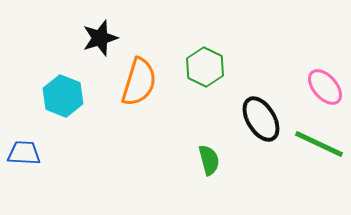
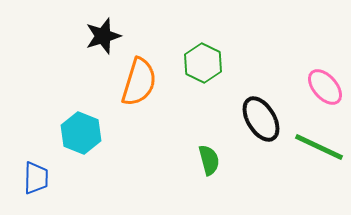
black star: moved 3 px right, 2 px up
green hexagon: moved 2 px left, 4 px up
cyan hexagon: moved 18 px right, 37 px down
green line: moved 3 px down
blue trapezoid: moved 12 px right, 25 px down; rotated 88 degrees clockwise
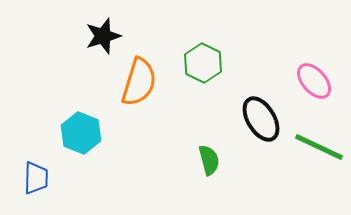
pink ellipse: moved 11 px left, 6 px up
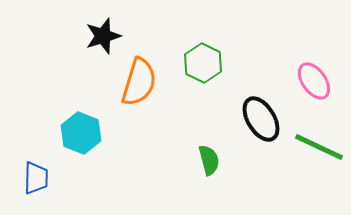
pink ellipse: rotated 6 degrees clockwise
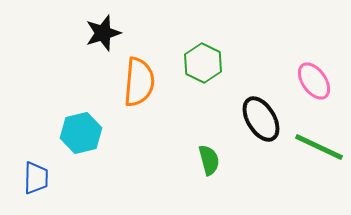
black star: moved 3 px up
orange semicircle: rotated 12 degrees counterclockwise
cyan hexagon: rotated 24 degrees clockwise
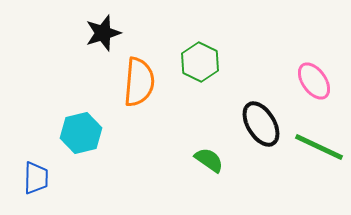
green hexagon: moved 3 px left, 1 px up
black ellipse: moved 5 px down
green semicircle: rotated 40 degrees counterclockwise
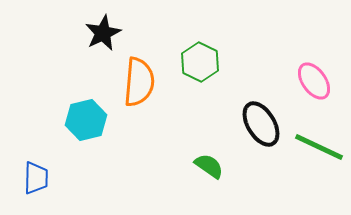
black star: rotated 9 degrees counterclockwise
cyan hexagon: moved 5 px right, 13 px up
green semicircle: moved 6 px down
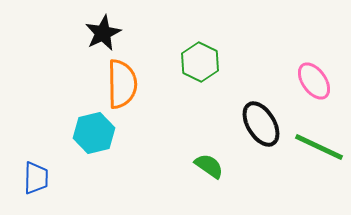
orange semicircle: moved 17 px left, 2 px down; rotated 6 degrees counterclockwise
cyan hexagon: moved 8 px right, 13 px down
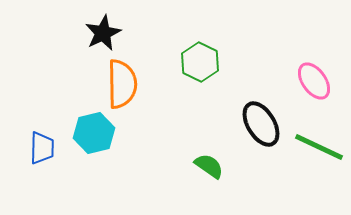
blue trapezoid: moved 6 px right, 30 px up
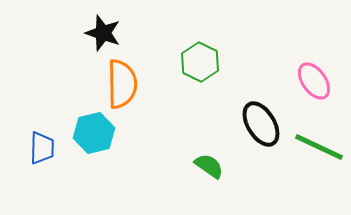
black star: rotated 27 degrees counterclockwise
